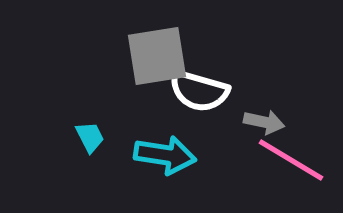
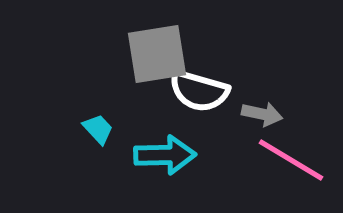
gray square: moved 2 px up
gray arrow: moved 2 px left, 8 px up
cyan trapezoid: moved 8 px right, 8 px up; rotated 16 degrees counterclockwise
cyan arrow: rotated 10 degrees counterclockwise
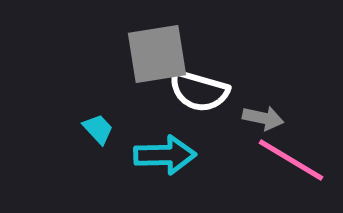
gray arrow: moved 1 px right, 4 px down
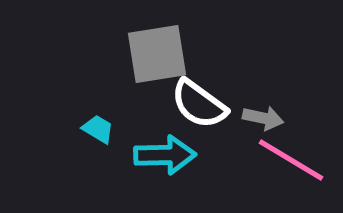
white semicircle: moved 13 px down; rotated 20 degrees clockwise
cyan trapezoid: rotated 16 degrees counterclockwise
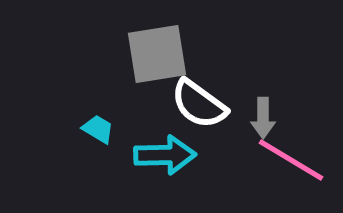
gray arrow: rotated 78 degrees clockwise
